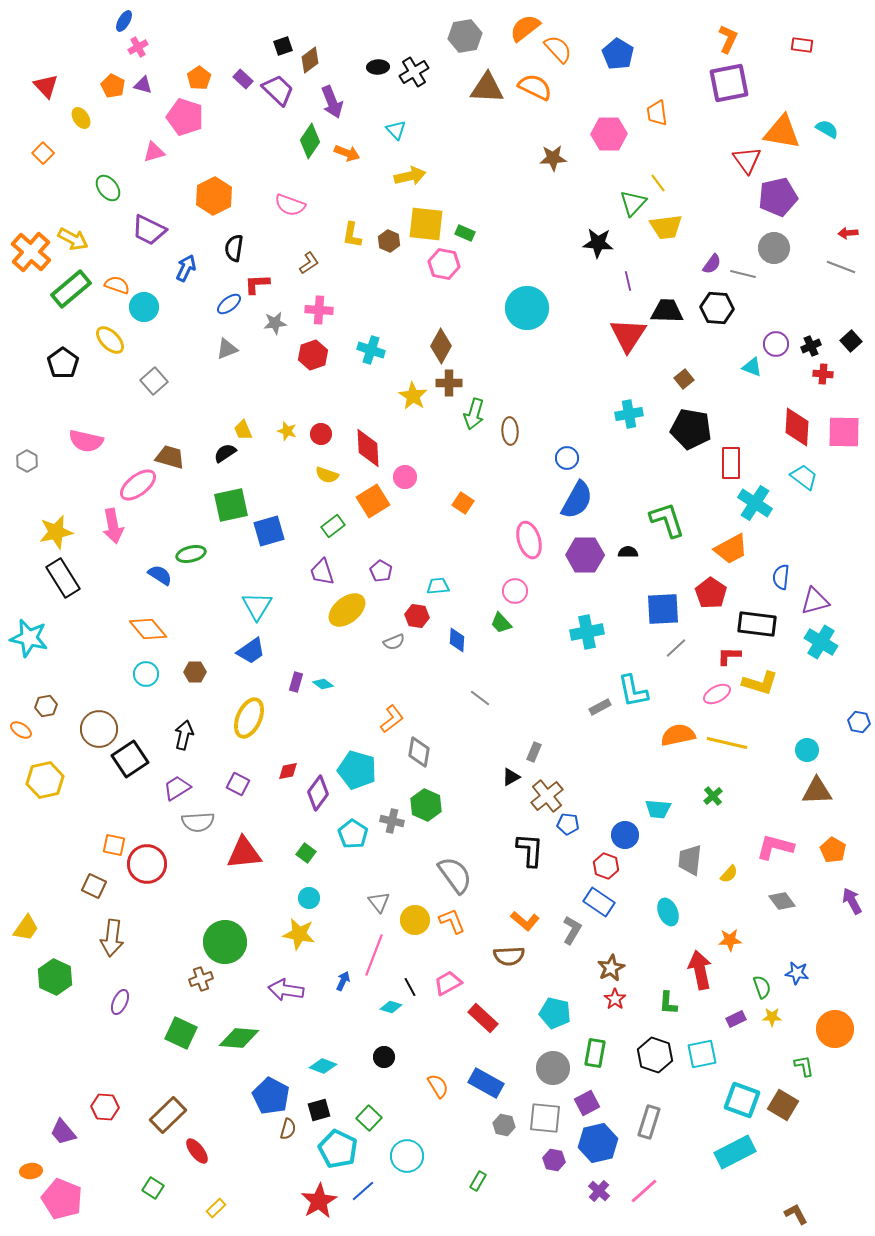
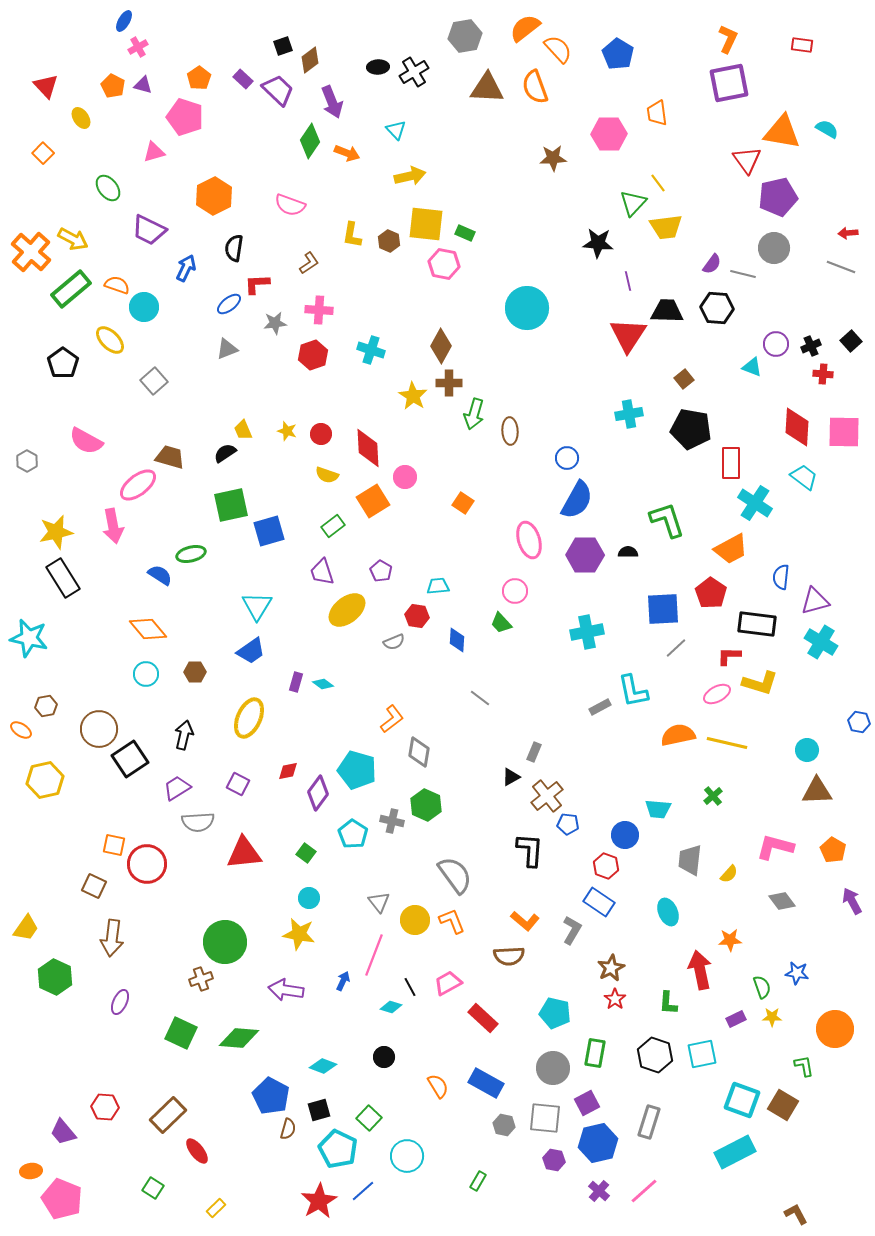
orange semicircle at (535, 87): rotated 136 degrees counterclockwise
pink semicircle at (86, 441): rotated 16 degrees clockwise
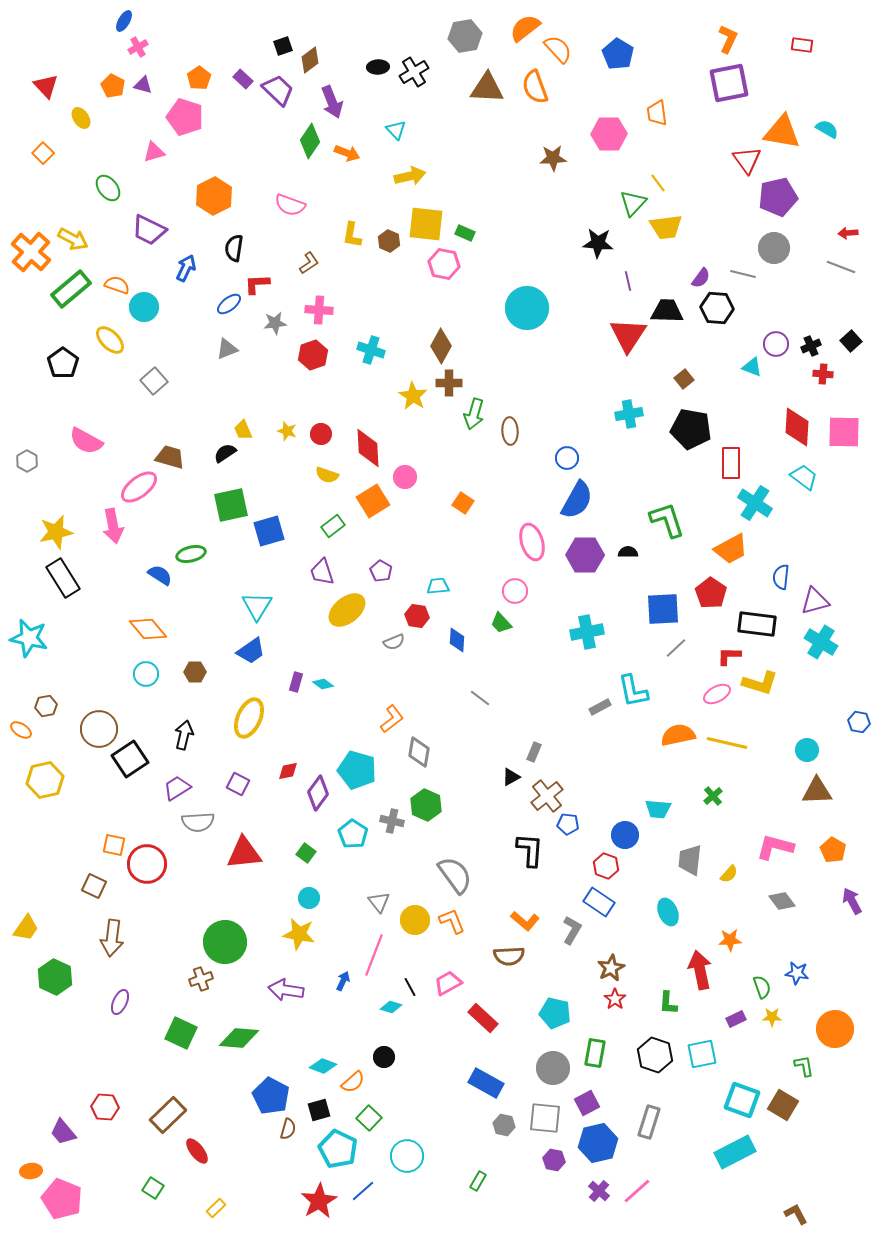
purple semicircle at (712, 264): moved 11 px left, 14 px down
pink ellipse at (138, 485): moved 1 px right, 2 px down
pink ellipse at (529, 540): moved 3 px right, 2 px down
orange semicircle at (438, 1086): moved 85 px left, 4 px up; rotated 80 degrees clockwise
pink line at (644, 1191): moved 7 px left
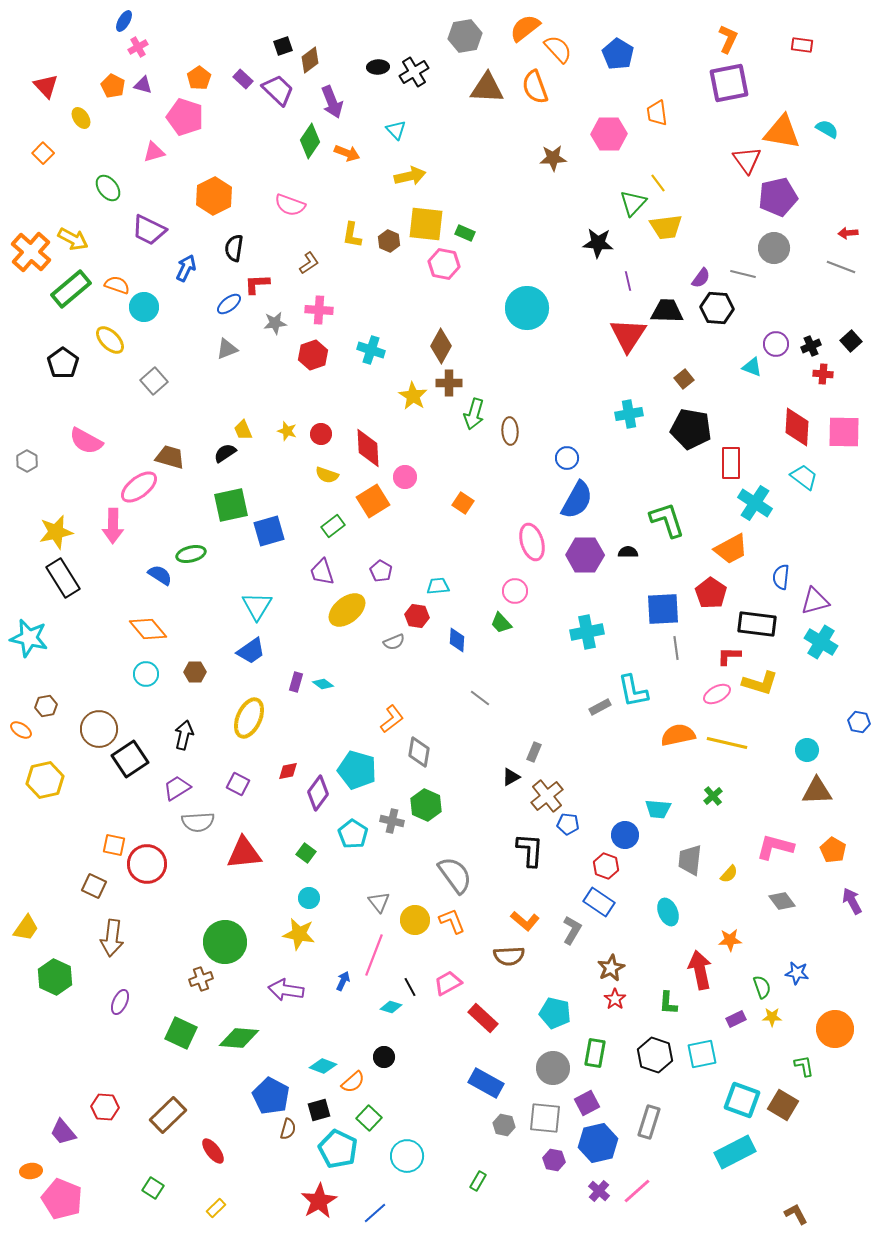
pink arrow at (113, 526): rotated 12 degrees clockwise
gray line at (676, 648): rotated 55 degrees counterclockwise
red ellipse at (197, 1151): moved 16 px right
blue line at (363, 1191): moved 12 px right, 22 px down
